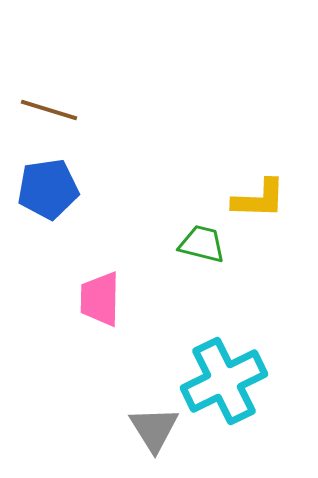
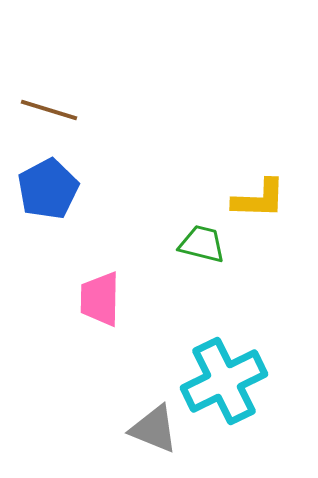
blue pentagon: rotated 20 degrees counterclockwise
gray triangle: rotated 36 degrees counterclockwise
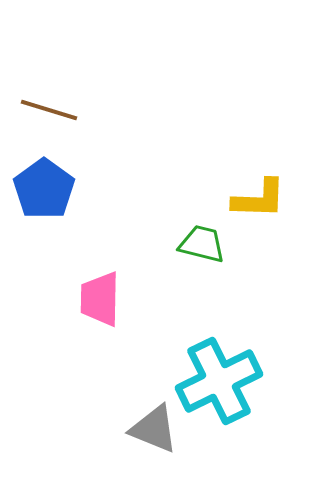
blue pentagon: moved 4 px left; rotated 8 degrees counterclockwise
cyan cross: moved 5 px left
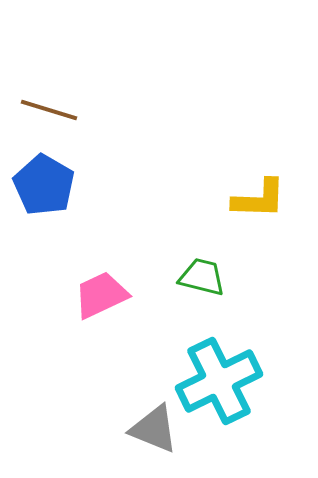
blue pentagon: moved 4 px up; rotated 6 degrees counterclockwise
green trapezoid: moved 33 px down
pink trapezoid: moved 1 px right, 4 px up; rotated 64 degrees clockwise
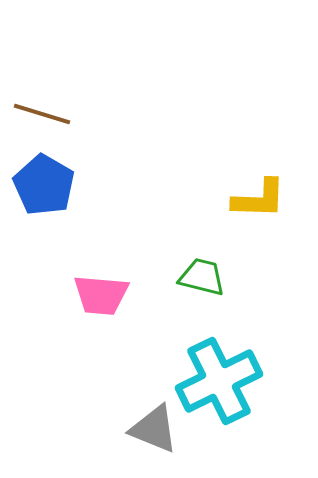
brown line: moved 7 px left, 4 px down
pink trapezoid: rotated 150 degrees counterclockwise
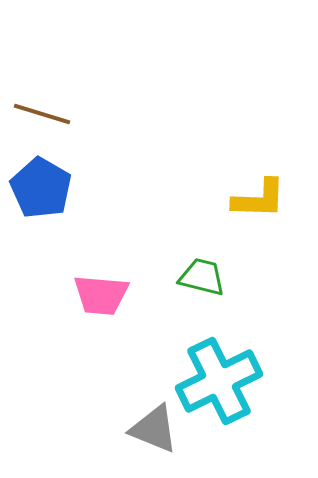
blue pentagon: moved 3 px left, 3 px down
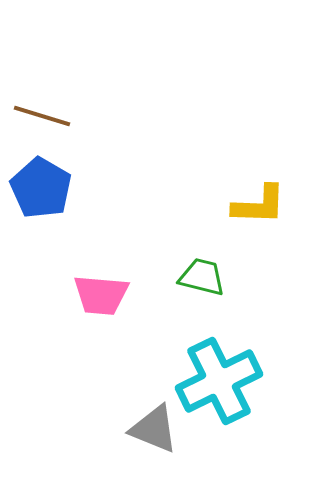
brown line: moved 2 px down
yellow L-shape: moved 6 px down
